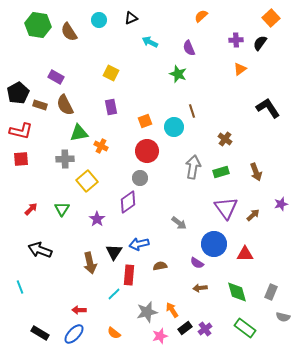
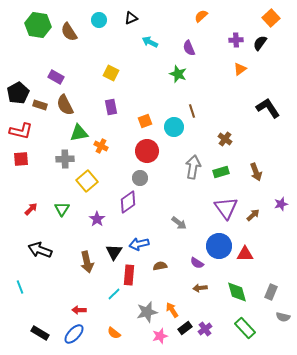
blue circle at (214, 244): moved 5 px right, 2 px down
brown arrow at (90, 263): moved 3 px left, 1 px up
green rectangle at (245, 328): rotated 10 degrees clockwise
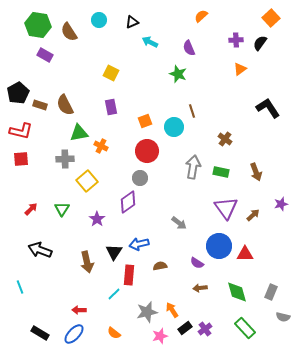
black triangle at (131, 18): moved 1 px right, 4 px down
purple rectangle at (56, 77): moved 11 px left, 22 px up
green rectangle at (221, 172): rotated 28 degrees clockwise
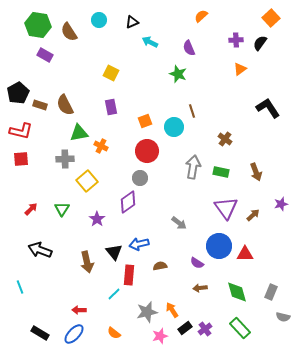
black triangle at (114, 252): rotated 12 degrees counterclockwise
green rectangle at (245, 328): moved 5 px left
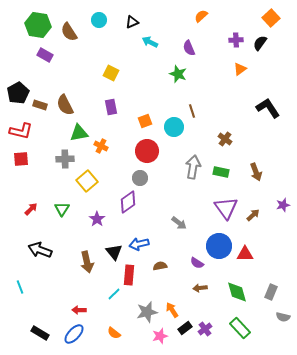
purple star at (281, 204): moved 2 px right, 1 px down
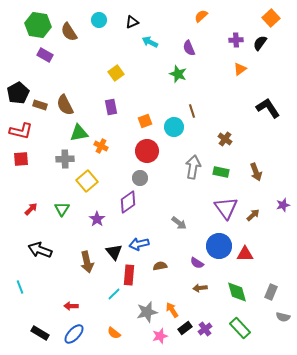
yellow square at (111, 73): moved 5 px right; rotated 28 degrees clockwise
red arrow at (79, 310): moved 8 px left, 4 px up
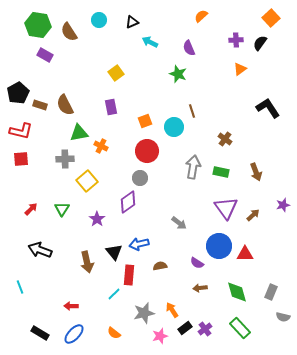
gray star at (147, 312): moved 3 px left, 1 px down
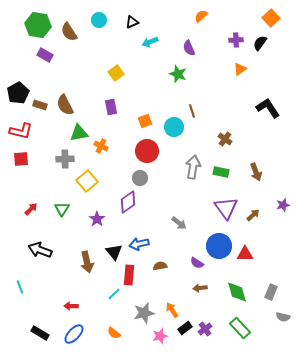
cyan arrow at (150, 42): rotated 49 degrees counterclockwise
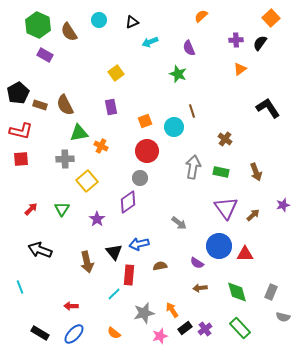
green hexagon at (38, 25): rotated 15 degrees clockwise
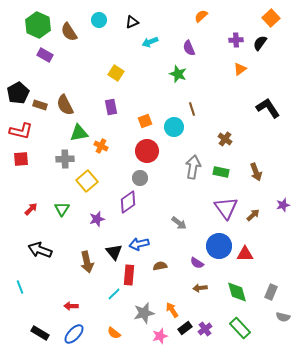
yellow square at (116, 73): rotated 21 degrees counterclockwise
brown line at (192, 111): moved 2 px up
purple star at (97, 219): rotated 21 degrees clockwise
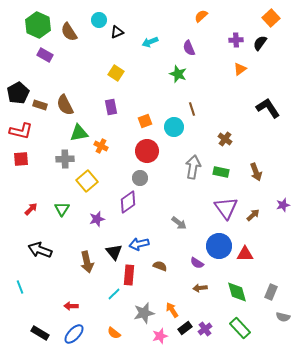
black triangle at (132, 22): moved 15 px left, 10 px down
brown semicircle at (160, 266): rotated 32 degrees clockwise
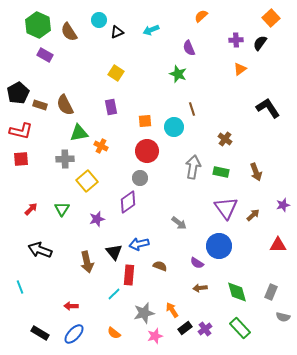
cyan arrow at (150, 42): moved 1 px right, 12 px up
orange square at (145, 121): rotated 16 degrees clockwise
red triangle at (245, 254): moved 33 px right, 9 px up
pink star at (160, 336): moved 5 px left
